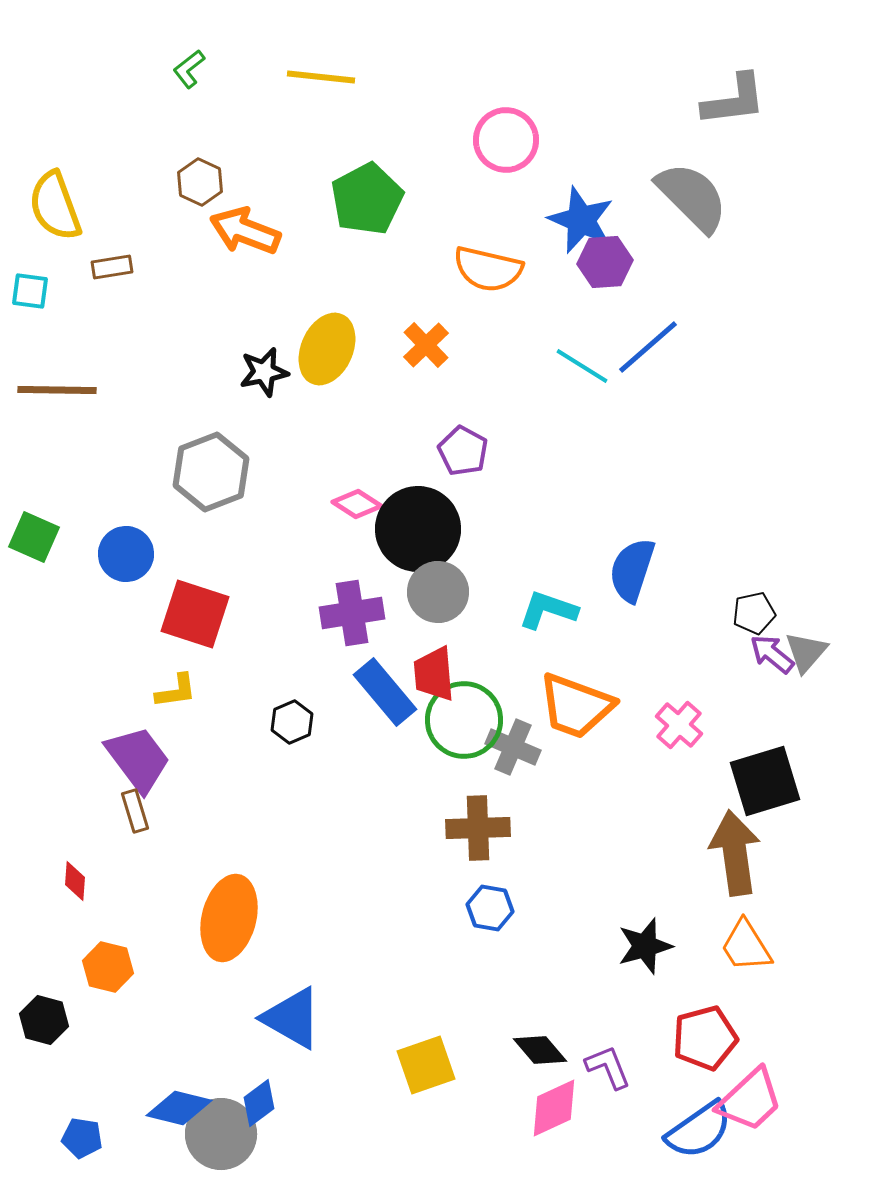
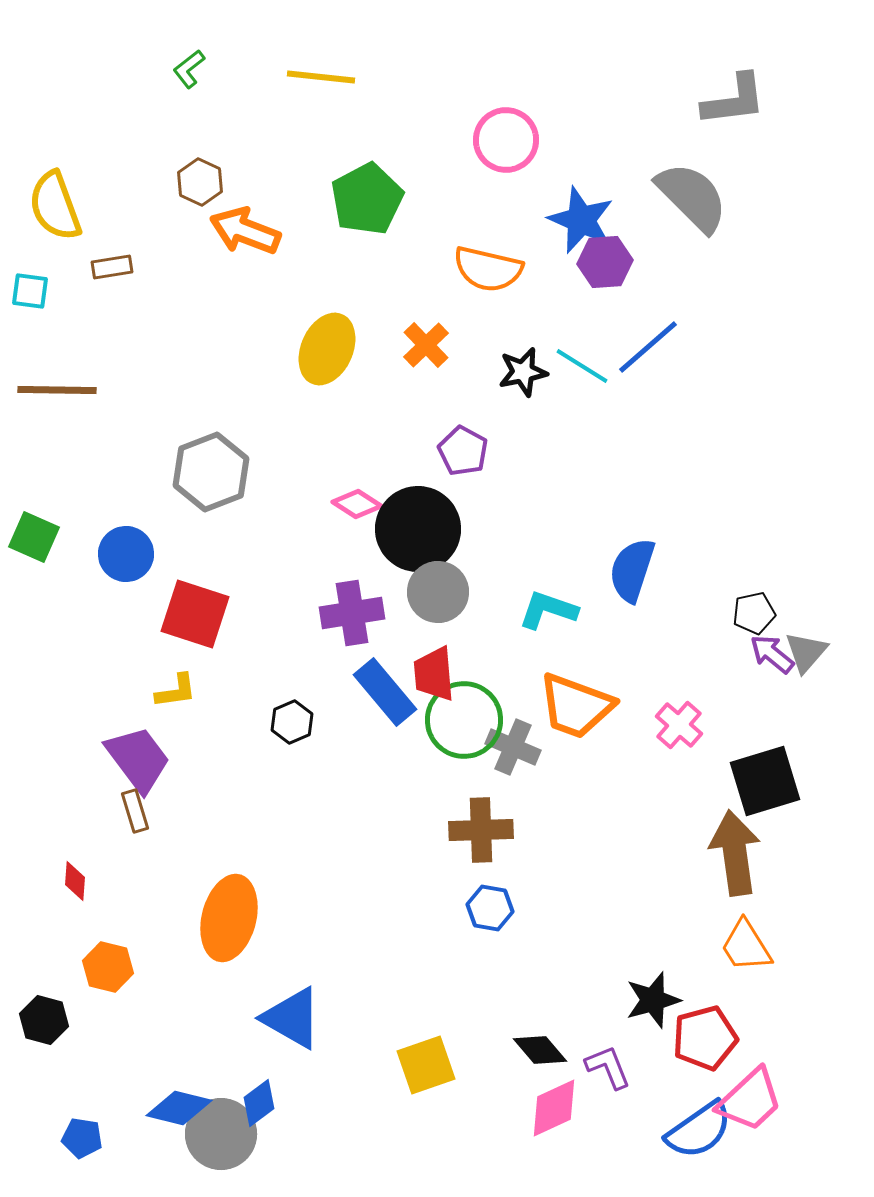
black star at (264, 372): moved 259 px right
brown cross at (478, 828): moved 3 px right, 2 px down
black star at (645, 946): moved 8 px right, 54 px down
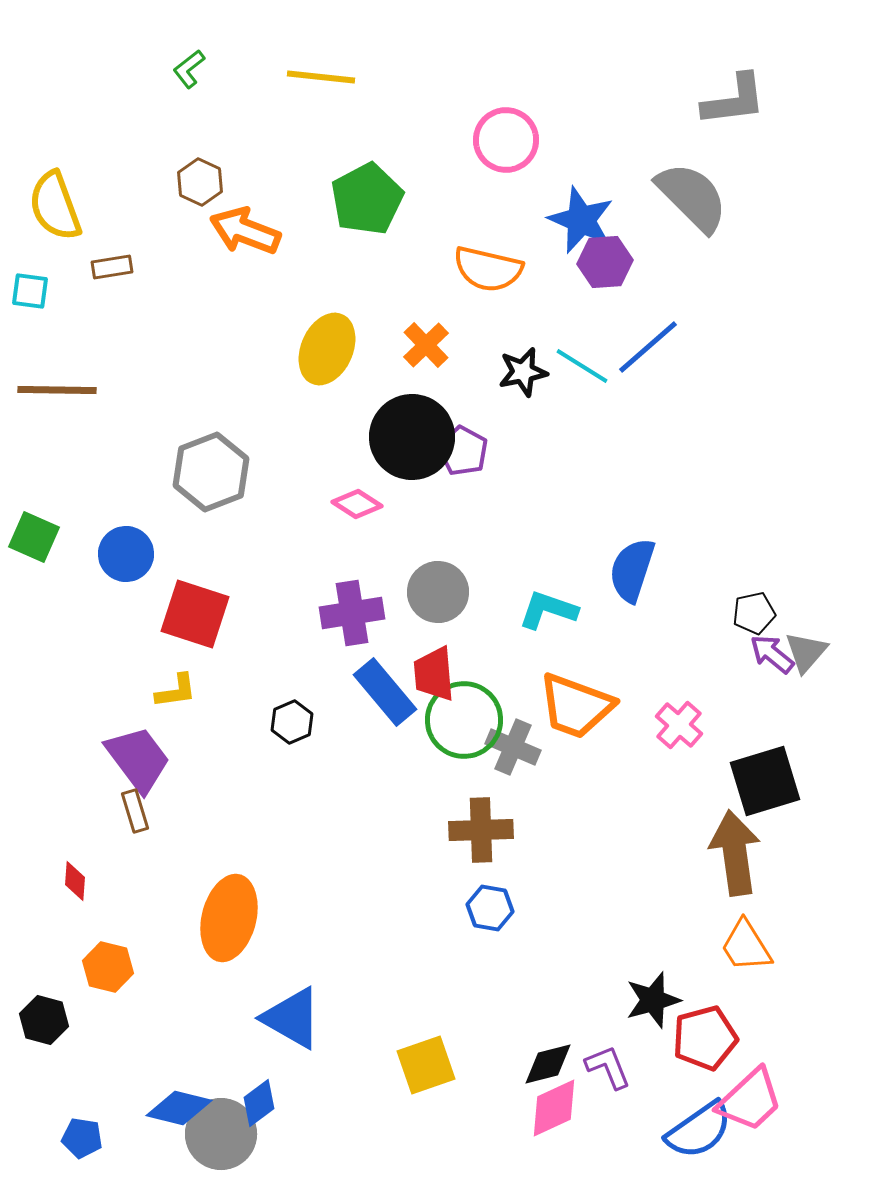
black circle at (418, 529): moved 6 px left, 92 px up
black diamond at (540, 1050): moved 8 px right, 14 px down; rotated 64 degrees counterclockwise
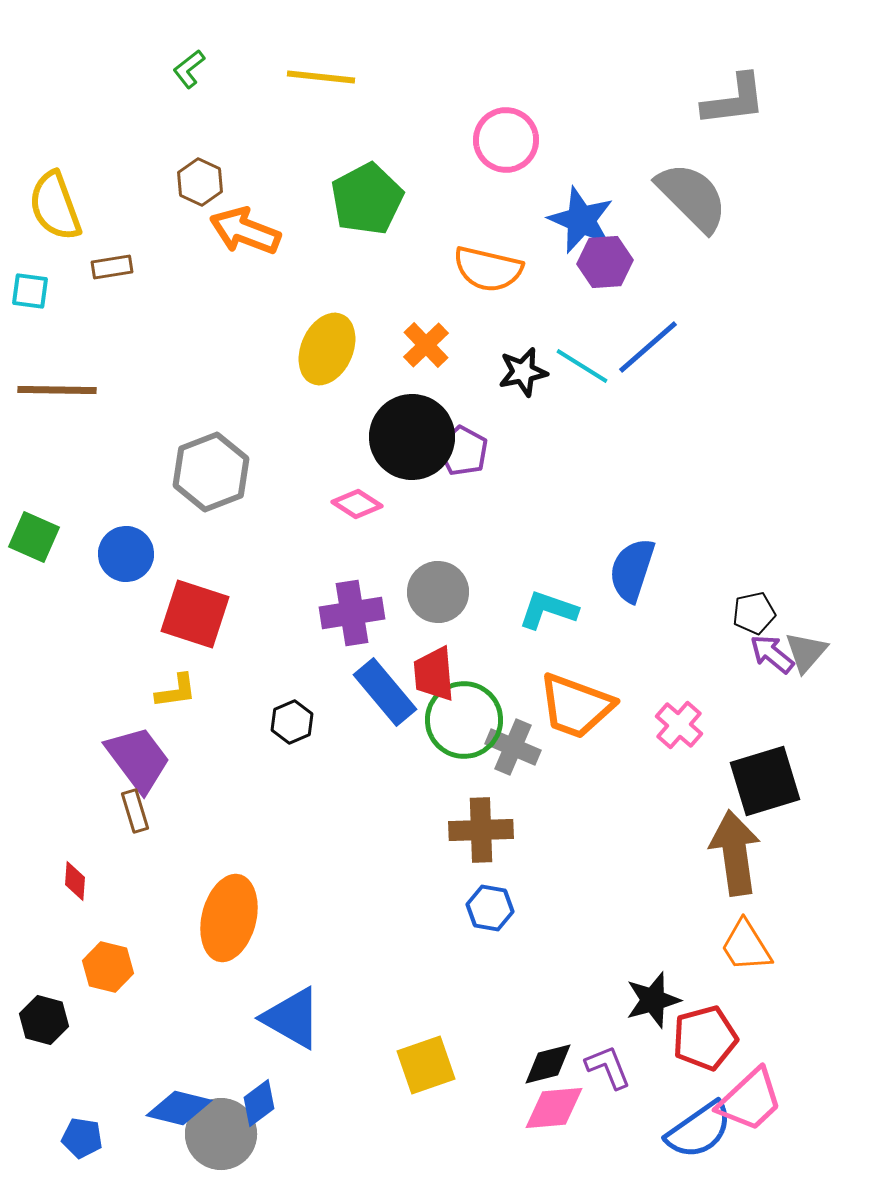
pink diamond at (554, 1108): rotated 20 degrees clockwise
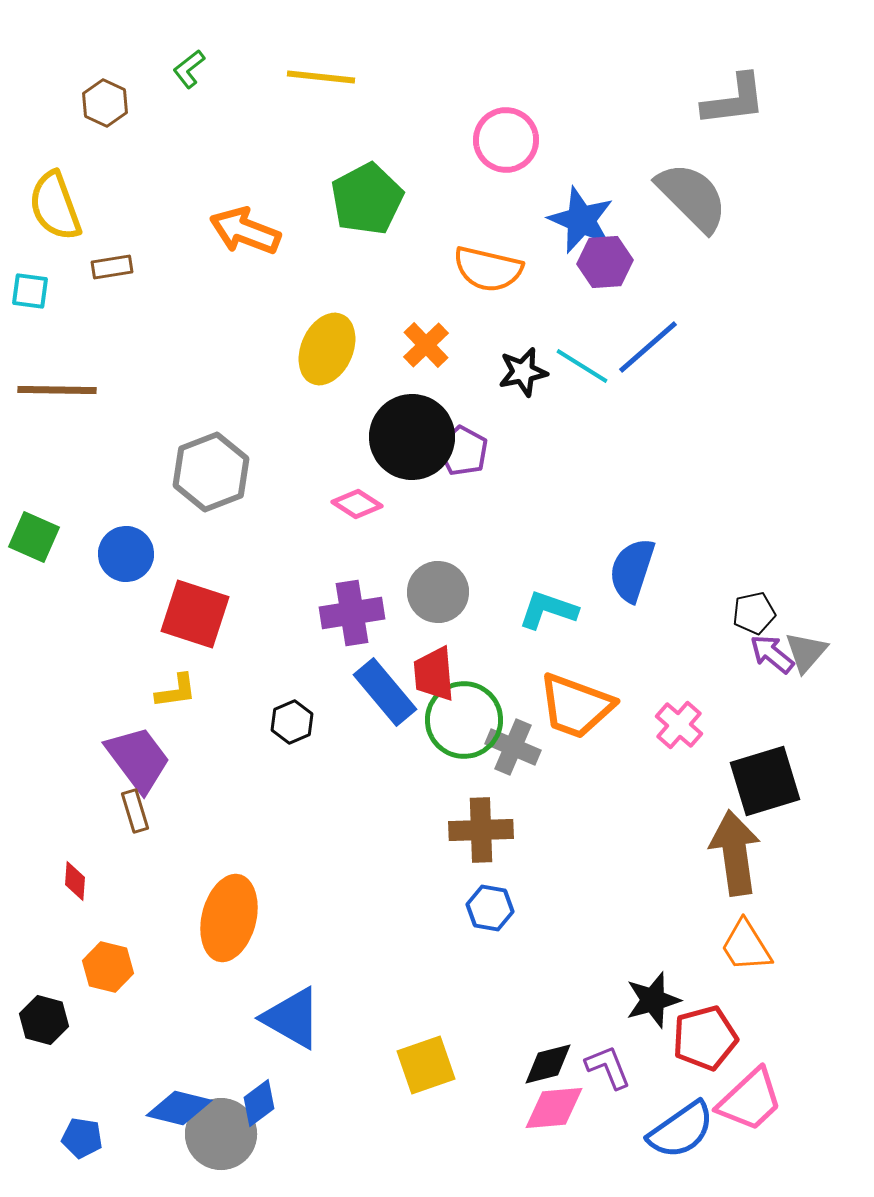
brown hexagon at (200, 182): moved 95 px left, 79 px up
blue semicircle at (699, 1130): moved 18 px left
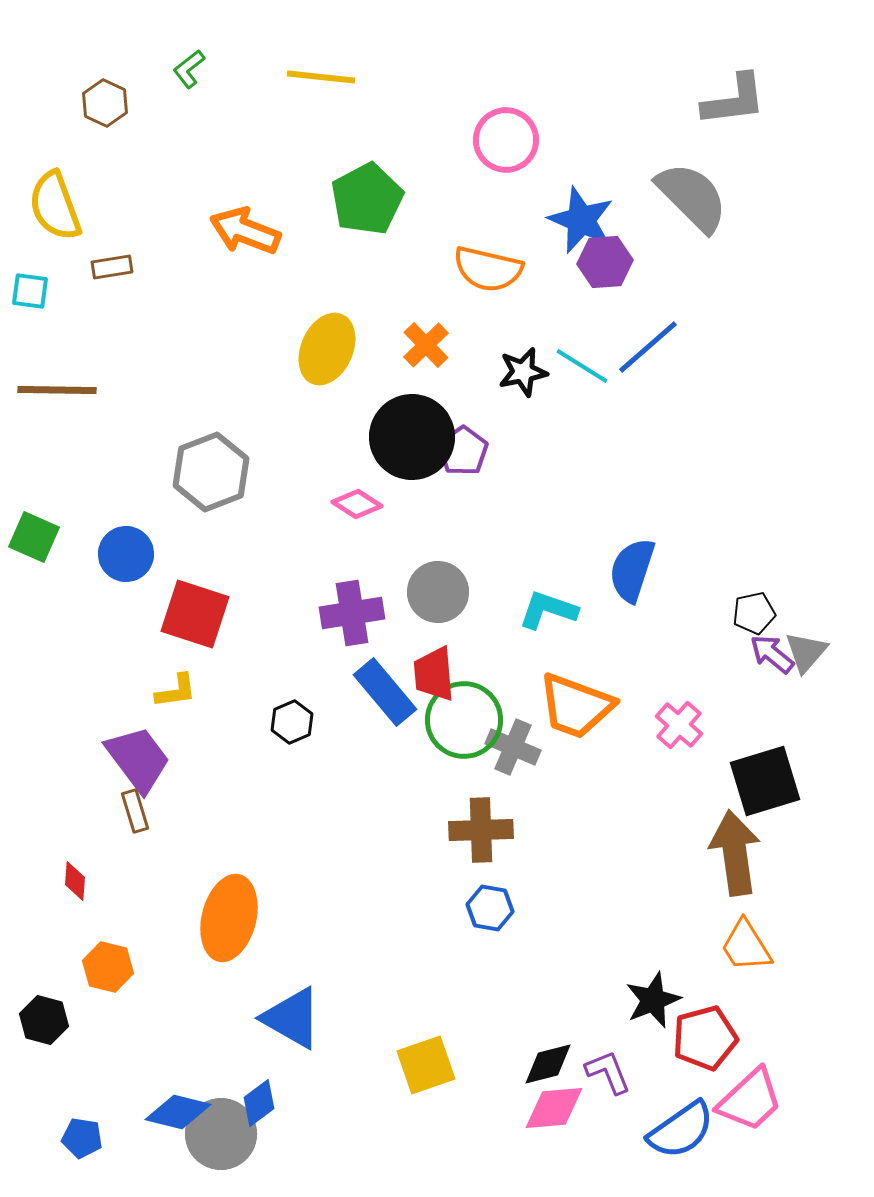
purple pentagon at (463, 451): rotated 9 degrees clockwise
black star at (653, 1000): rotated 6 degrees counterclockwise
purple L-shape at (608, 1067): moved 5 px down
blue diamond at (179, 1108): moved 1 px left, 4 px down
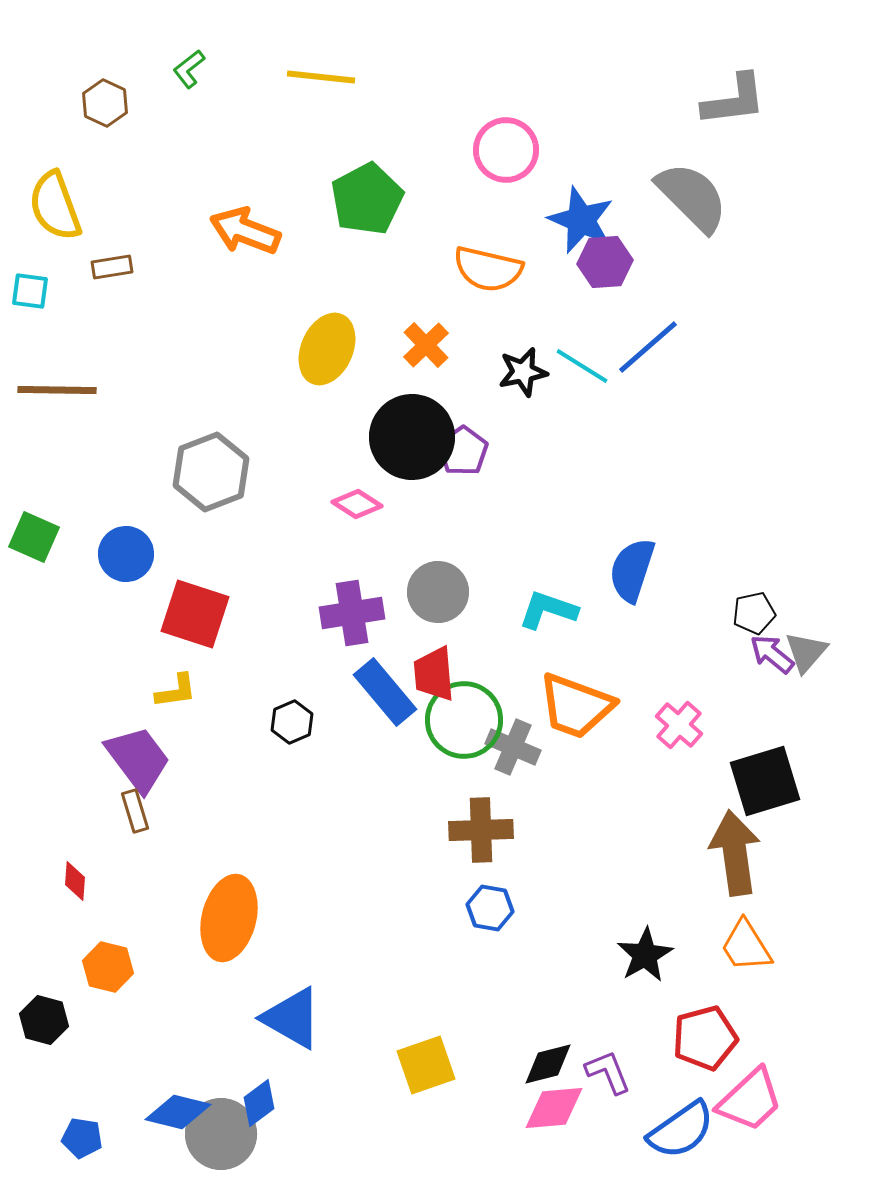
pink circle at (506, 140): moved 10 px down
black star at (653, 1000): moved 8 px left, 45 px up; rotated 8 degrees counterclockwise
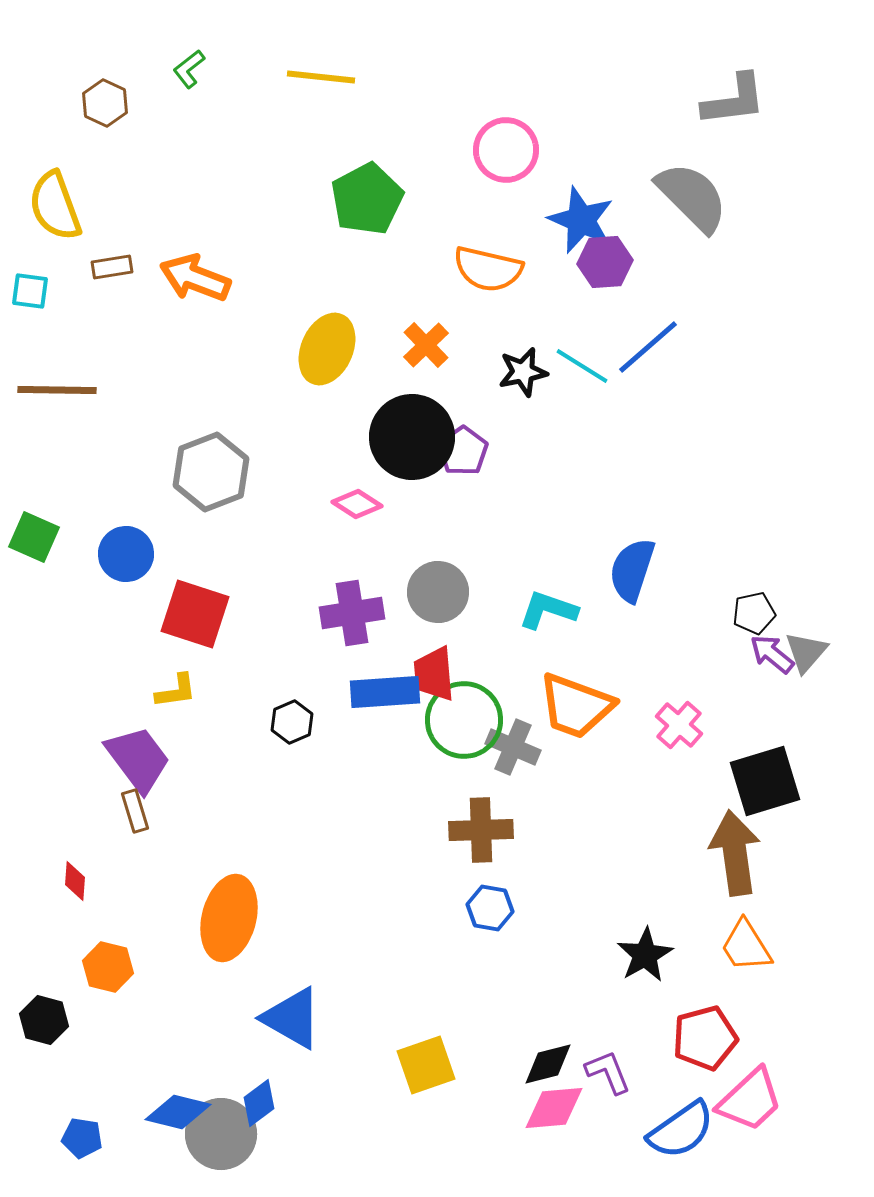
orange arrow at (245, 231): moved 50 px left, 47 px down
blue rectangle at (385, 692): rotated 54 degrees counterclockwise
